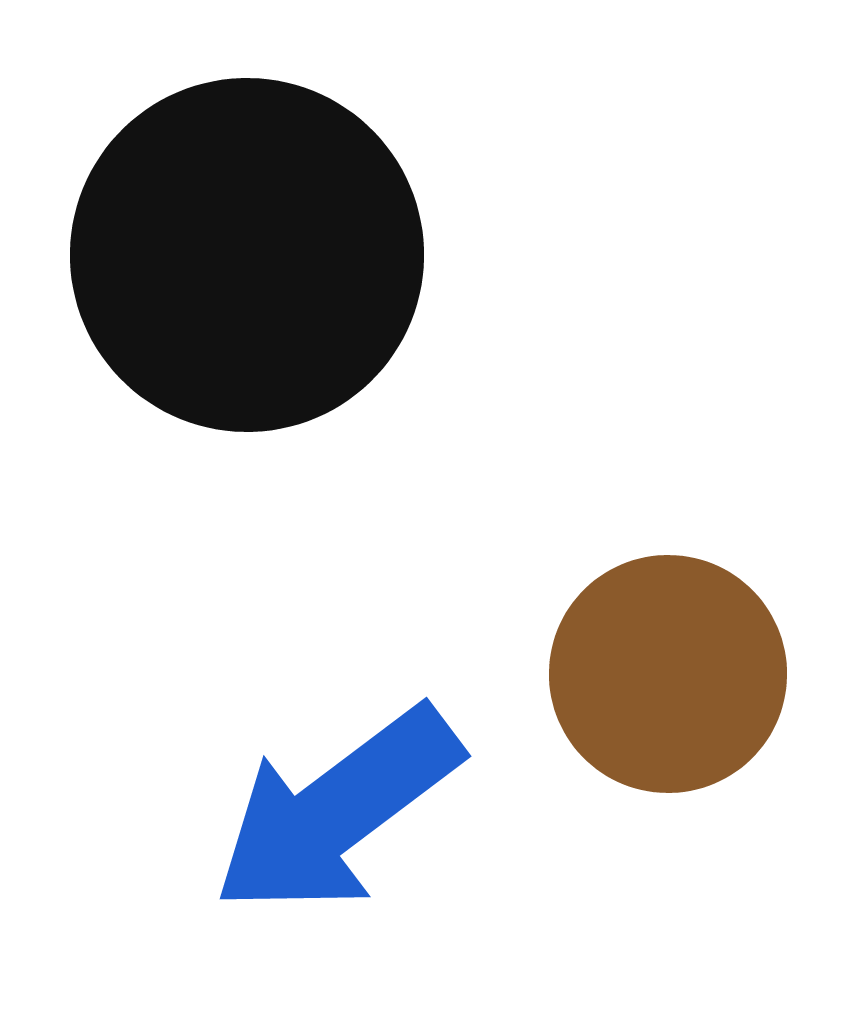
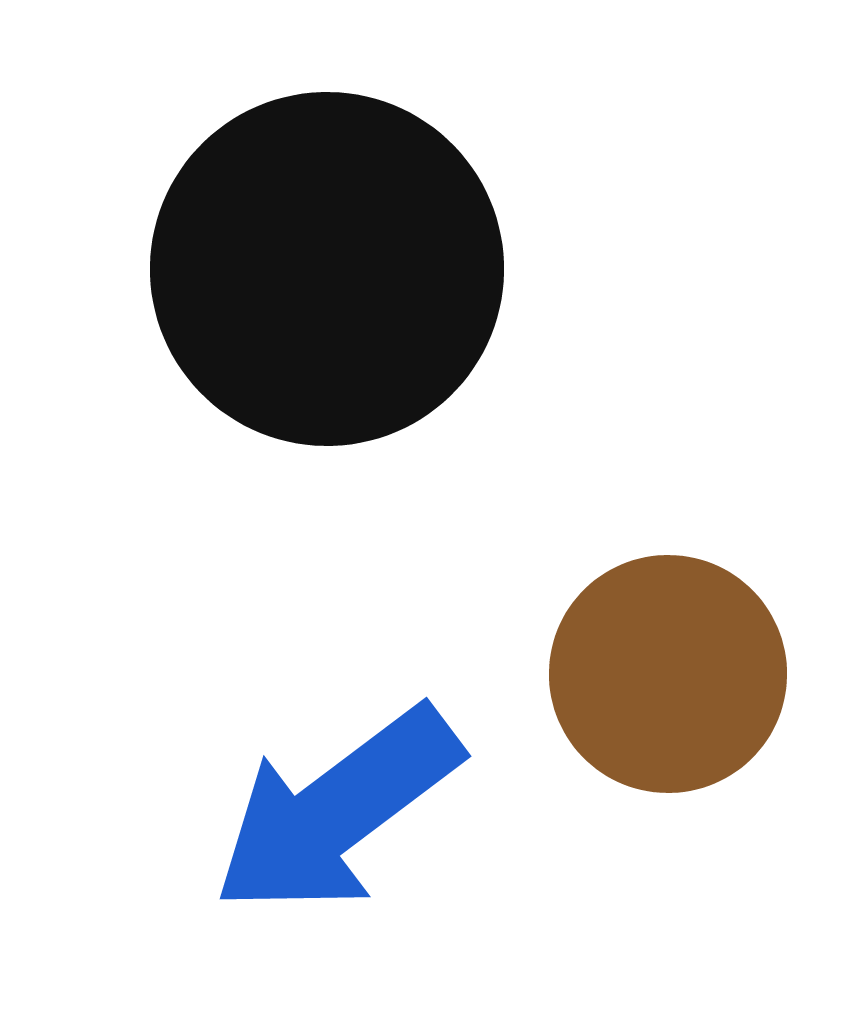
black circle: moved 80 px right, 14 px down
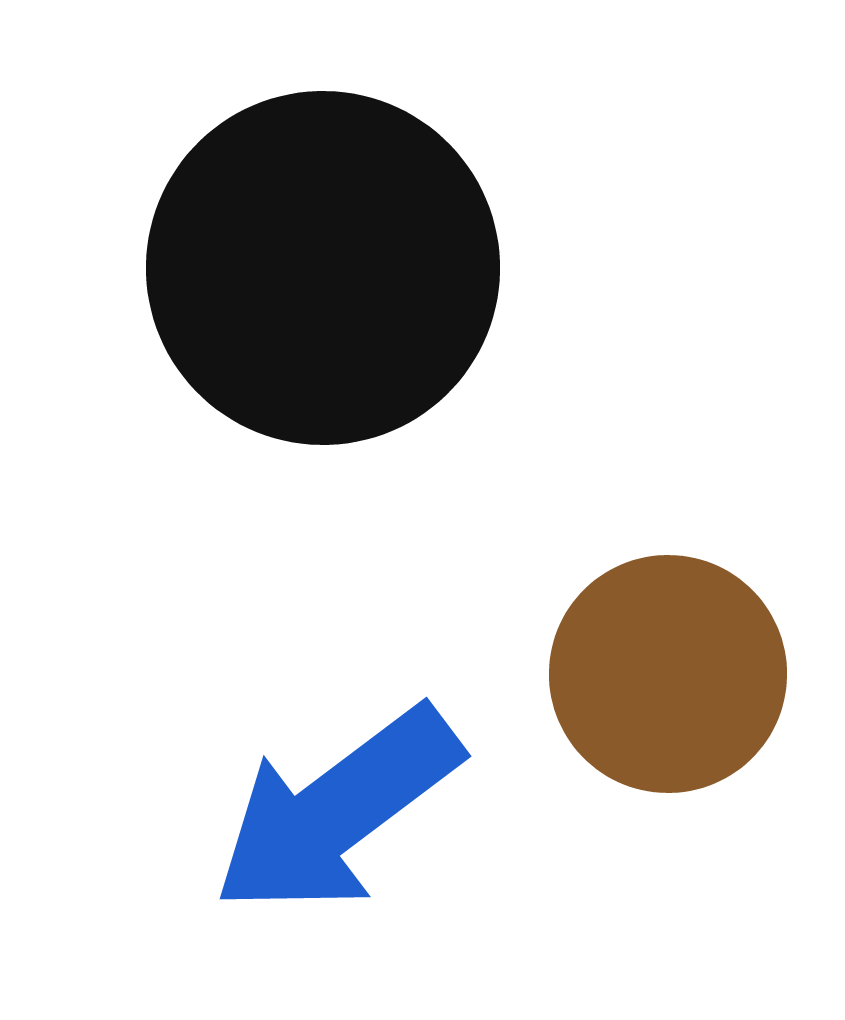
black circle: moved 4 px left, 1 px up
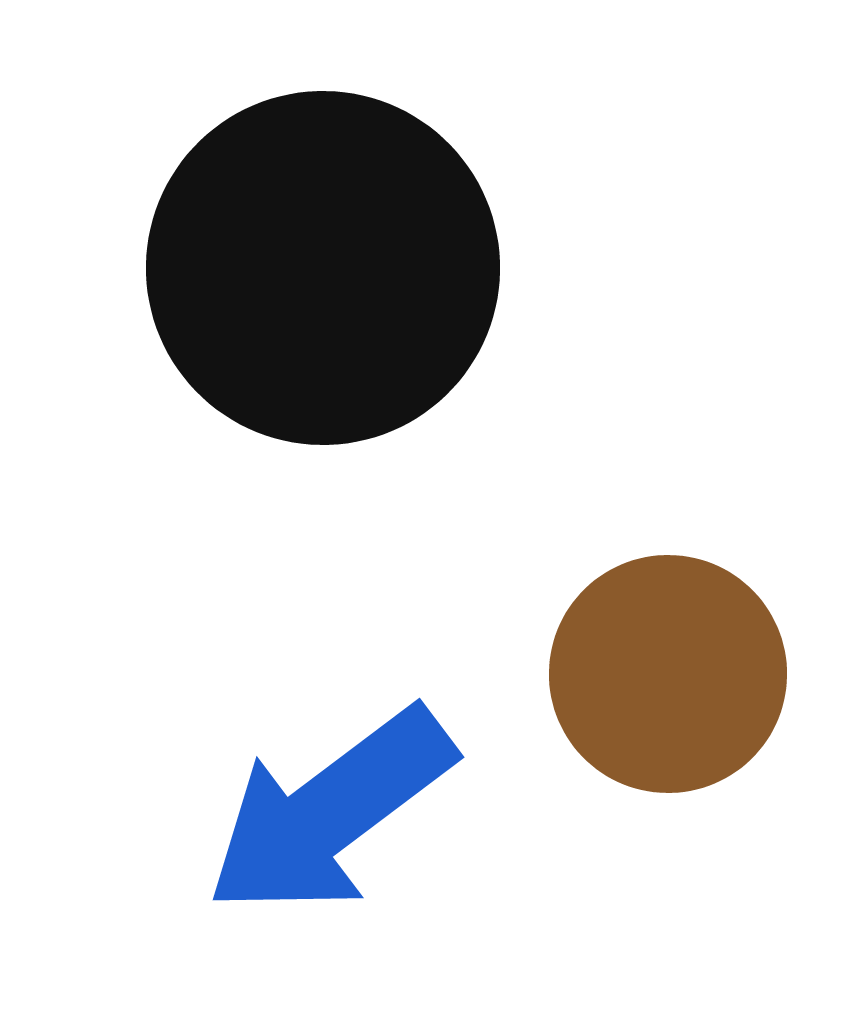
blue arrow: moved 7 px left, 1 px down
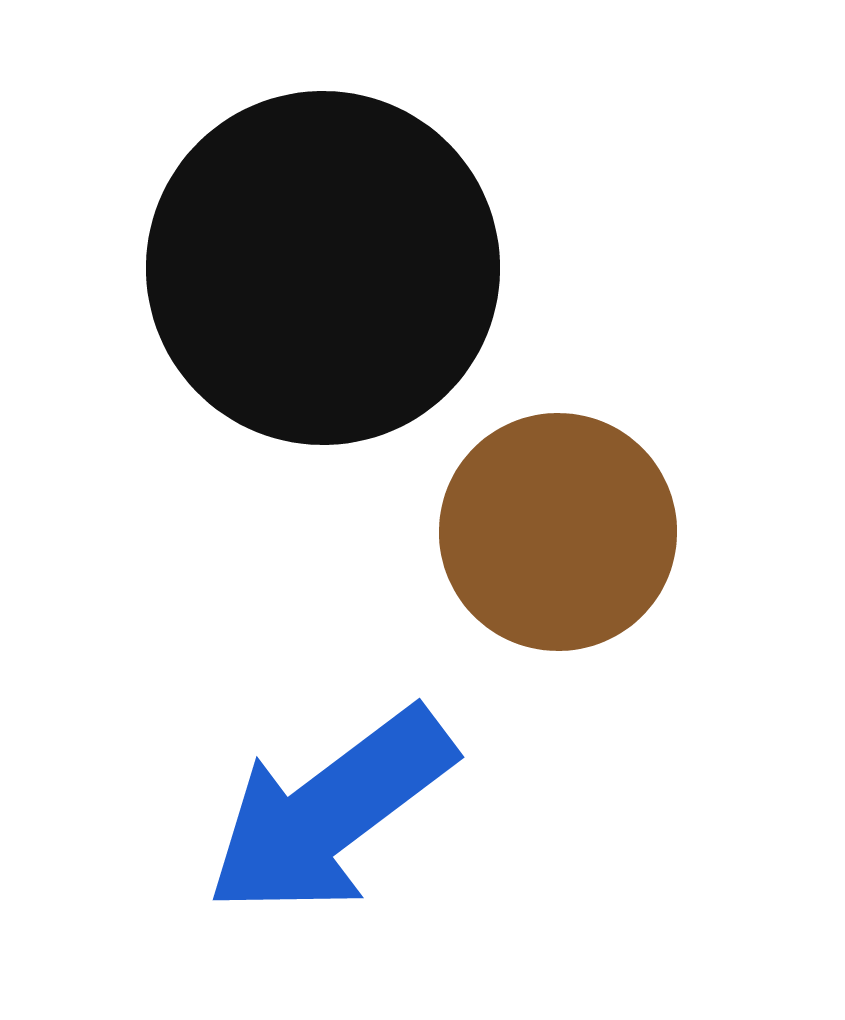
brown circle: moved 110 px left, 142 px up
